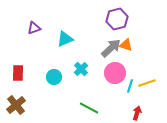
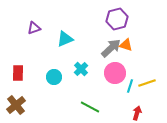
green line: moved 1 px right, 1 px up
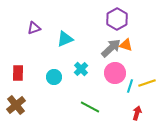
purple hexagon: rotated 15 degrees counterclockwise
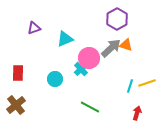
pink circle: moved 26 px left, 15 px up
cyan circle: moved 1 px right, 2 px down
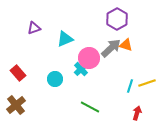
red rectangle: rotated 42 degrees counterclockwise
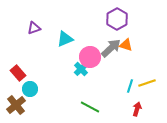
pink circle: moved 1 px right, 1 px up
cyan circle: moved 25 px left, 10 px down
red arrow: moved 4 px up
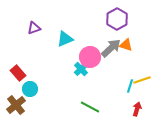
yellow line: moved 5 px left, 3 px up
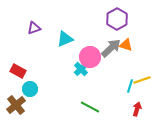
red rectangle: moved 2 px up; rotated 21 degrees counterclockwise
